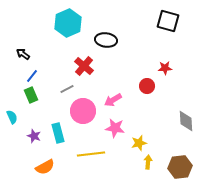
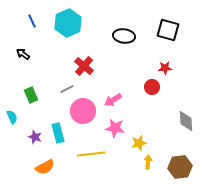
black square: moved 9 px down
black ellipse: moved 18 px right, 4 px up
blue line: moved 55 px up; rotated 64 degrees counterclockwise
red circle: moved 5 px right, 1 px down
purple star: moved 1 px right, 1 px down
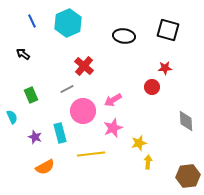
pink star: moved 2 px left; rotated 30 degrees counterclockwise
cyan rectangle: moved 2 px right
brown hexagon: moved 8 px right, 9 px down
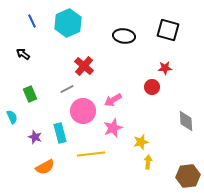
green rectangle: moved 1 px left, 1 px up
yellow star: moved 2 px right, 1 px up
